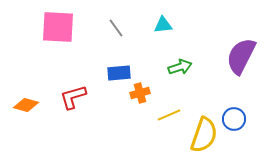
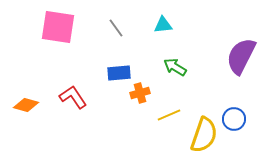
pink square: rotated 6 degrees clockwise
green arrow: moved 5 px left; rotated 130 degrees counterclockwise
red L-shape: rotated 72 degrees clockwise
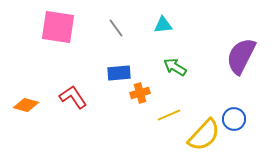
yellow semicircle: rotated 24 degrees clockwise
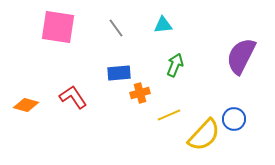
green arrow: moved 2 px up; rotated 80 degrees clockwise
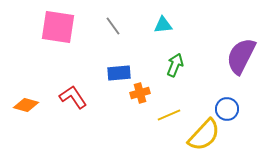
gray line: moved 3 px left, 2 px up
blue circle: moved 7 px left, 10 px up
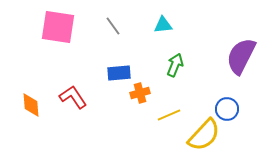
orange diamond: moved 5 px right; rotated 70 degrees clockwise
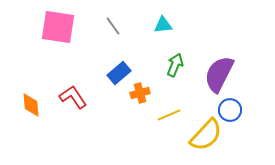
purple semicircle: moved 22 px left, 18 px down
blue rectangle: rotated 35 degrees counterclockwise
blue circle: moved 3 px right, 1 px down
yellow semicircle: moved 2 px right
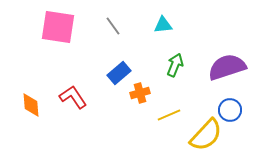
purple semicircle: moved 8 px right, 7 px up; rotated 45 degrees clockwise
